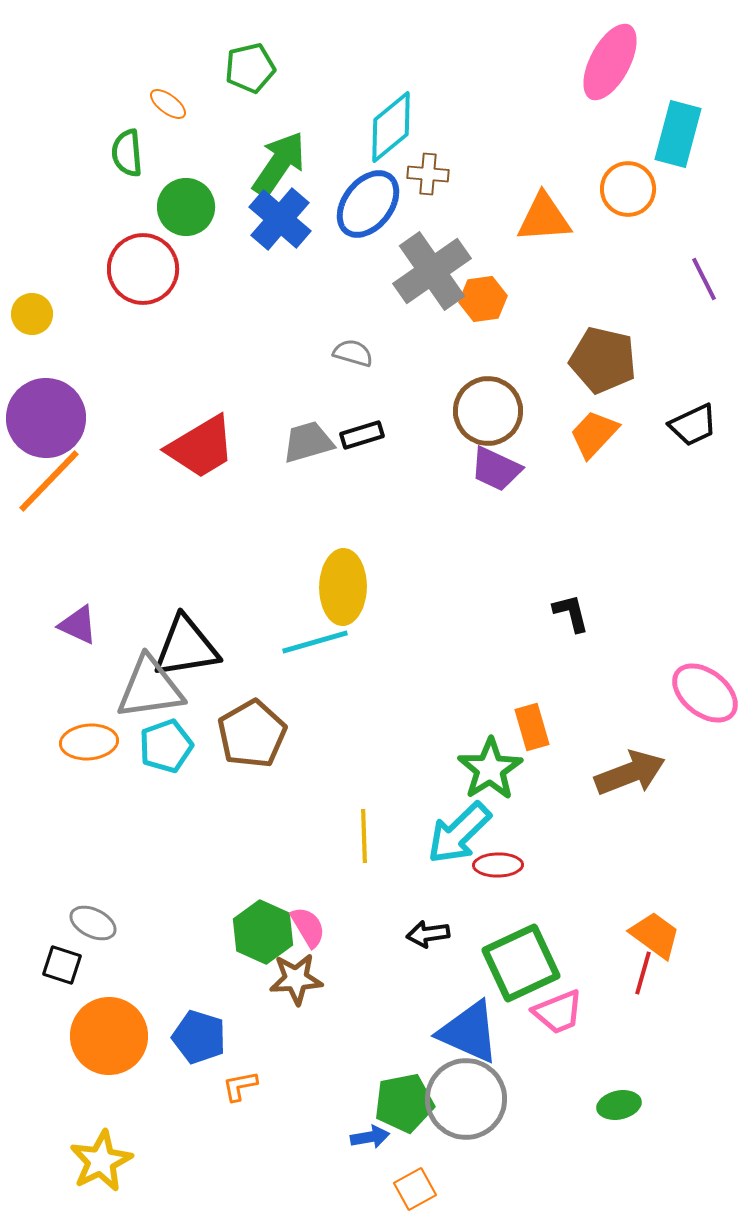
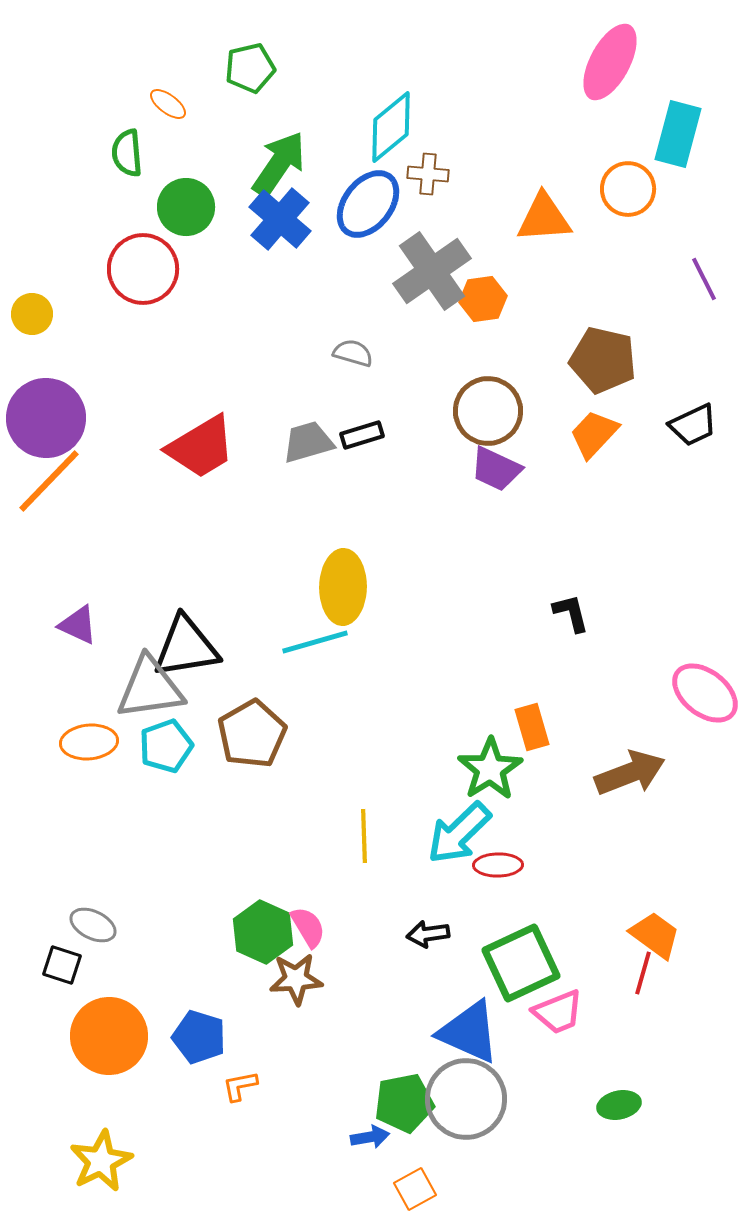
gray ellipse at (93, 923): moved 2 px down
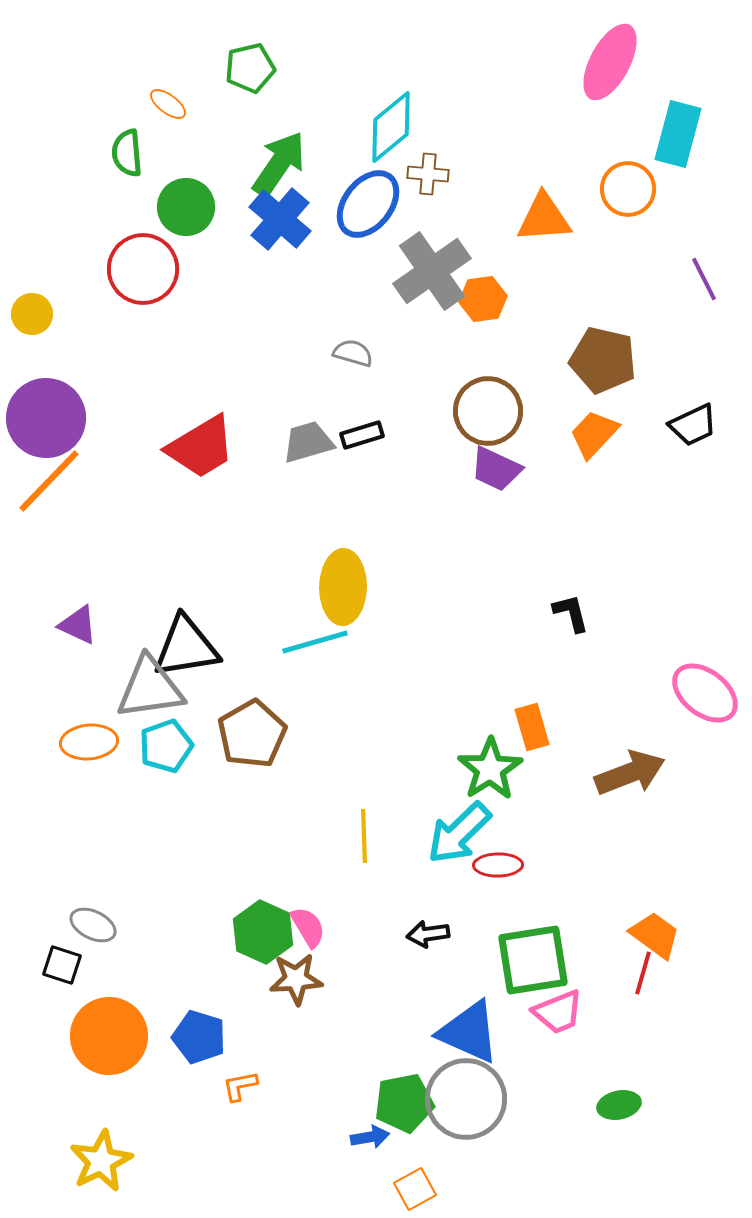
green square at (521, 963): moved 12 px right, 3 px up; rotated 16 degrees clockwise
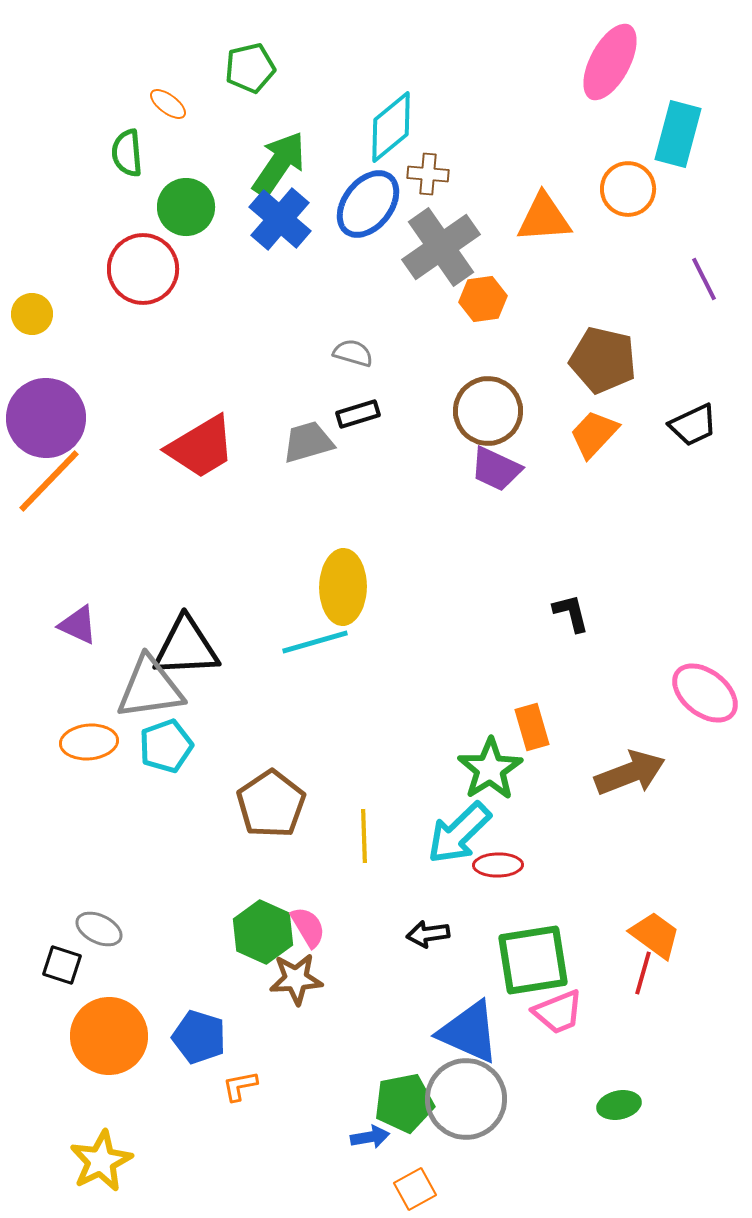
gray cross at (432, 271): moved 9 px right, 24 px up
black rectangle at (362, 435): moved 4 px left, 21 px up
black triangle at (186, 647): rotated 6 degrees clockwise
brown pentagon at (252, 734): moved 19 px right, 70 px down; rotated 4 degrees counterclockwise
gray ellipse at (93, 925): moved 6 px right, 4 px down
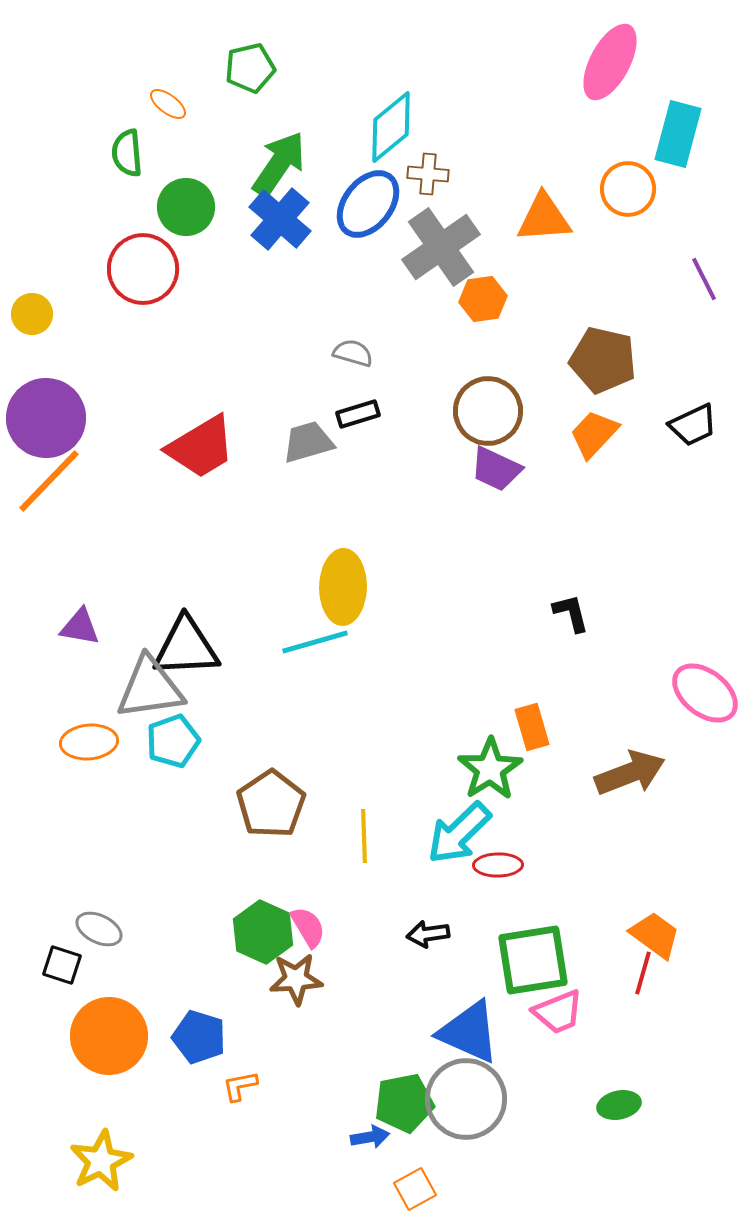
purple triangle at (78, 625): moved 2 px right, 2 px down; rotated 15 degrees counterclockwise
cyan pentagon at (166, 746): moved 7 px right, 5 px up
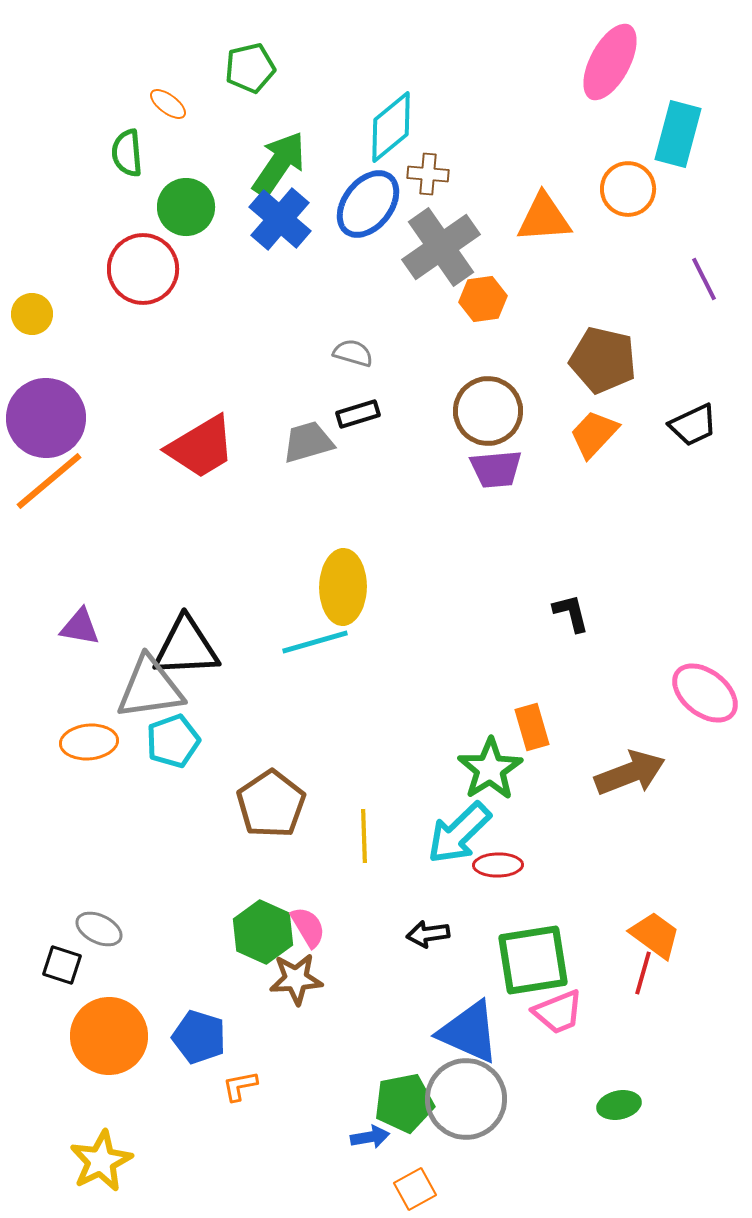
purple trapezoid at (496, 469): rotated 30 degrees counterclockwise
orange line at (49, 481): rotated 6 degrees clockwise
